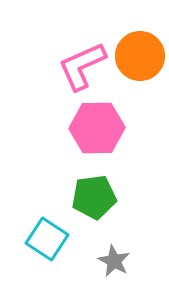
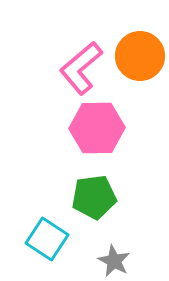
pink L-shape: moved 1 px left, 2 px down; rotated 16 degrees counterclockwise
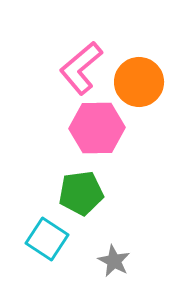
orange circle: moved 1 px left, 26 px down
green pentagon: moved 13 px left, 4 px up
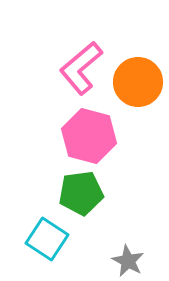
orange circle: moved 1 px left
pink hexagon: moved 8 px left, 8 px down; rotated 16 degrees clockwise
gray star: moved 14 px right
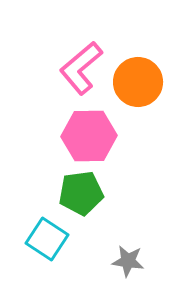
pink hexagon: rotated 16 degrees counterclockwise
gray star: rotated 20 degrees counterclockwise
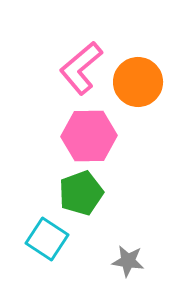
green pentagon: rotated 12 degrees counterclockwise
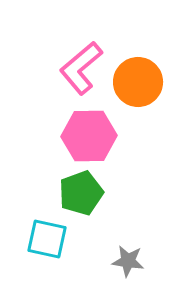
cyan square: rotated 21 degrees counterclockwise
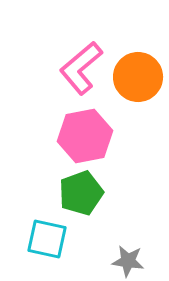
orange circle: moved 5 px up
pink hexagon: moved 4 px left; rotated 10 degrees counterclockwise
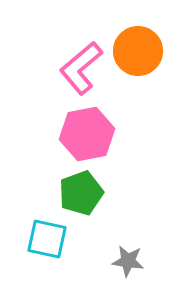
orange circle: moved 26 px up
pink hexagon: moved 2 px right, 2 px up
